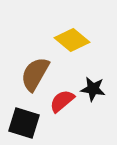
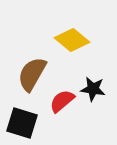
brown semicircle: moved 3 px left
black square: moved 2 px left
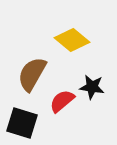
black star: moved 1 px left, 2 px up
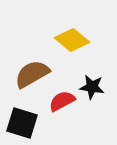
brown semicircle: rotated 30 degrees clockwise
red semicircle: rotated 12 degrees clockwise
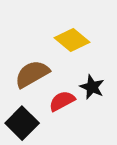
black star: rotated 15 degrees clockwise
black square: rotated 28 degrees clockwise
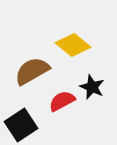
yellow diamond: moved 1 px right, 5 px down
brown semicircle: moved 3 px up
black square: moved 1 px left, 2 px down; rotated 12 degrees clockwise
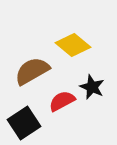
black square: moved 3 px right, 2 px up
